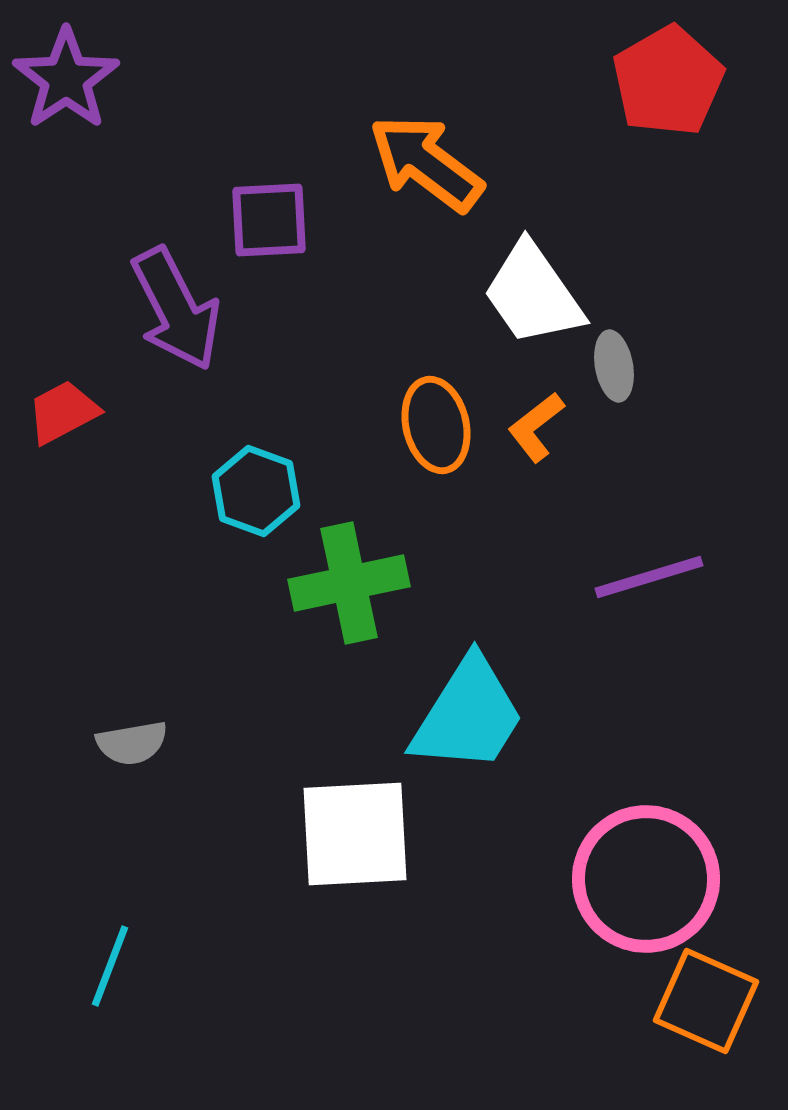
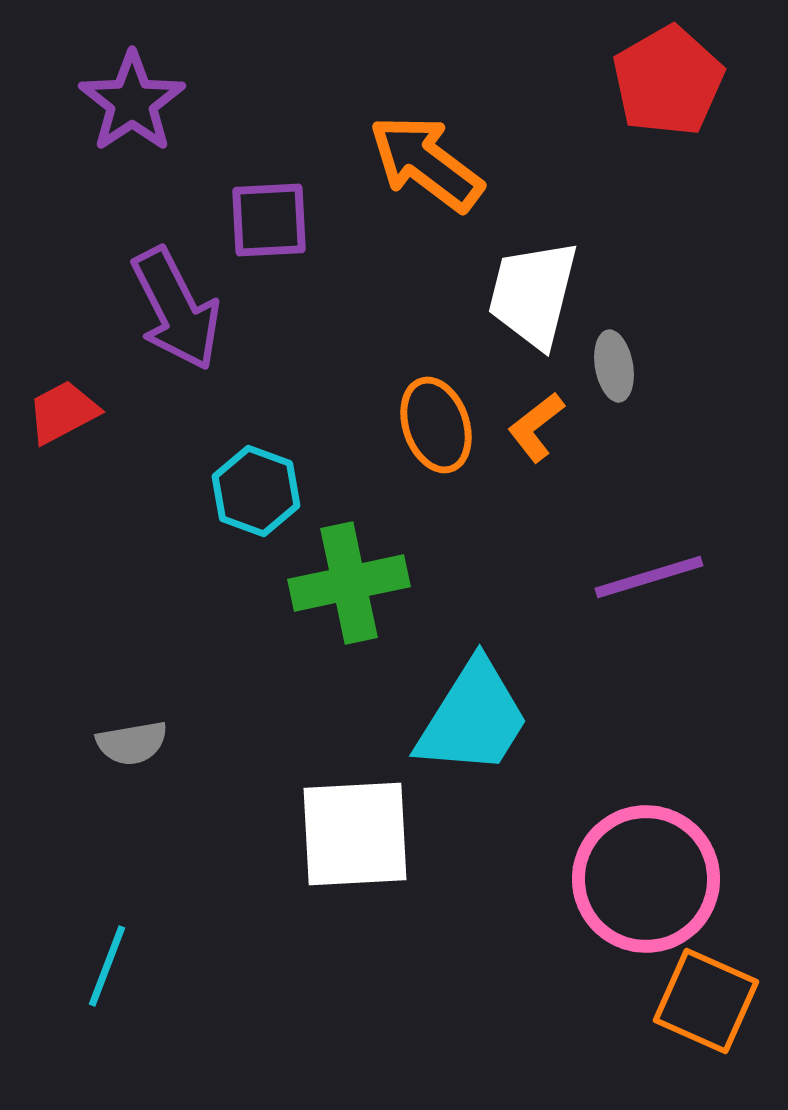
purple star: moved 66 px right, 23 px down
white trapezoid: rotated 49 degrees clockwise
orange ellipse: rotated 6 degrees counterclockwise
cyan trapezoid: moved 5 px right, 3 px down
cyan line: moved 3 px left
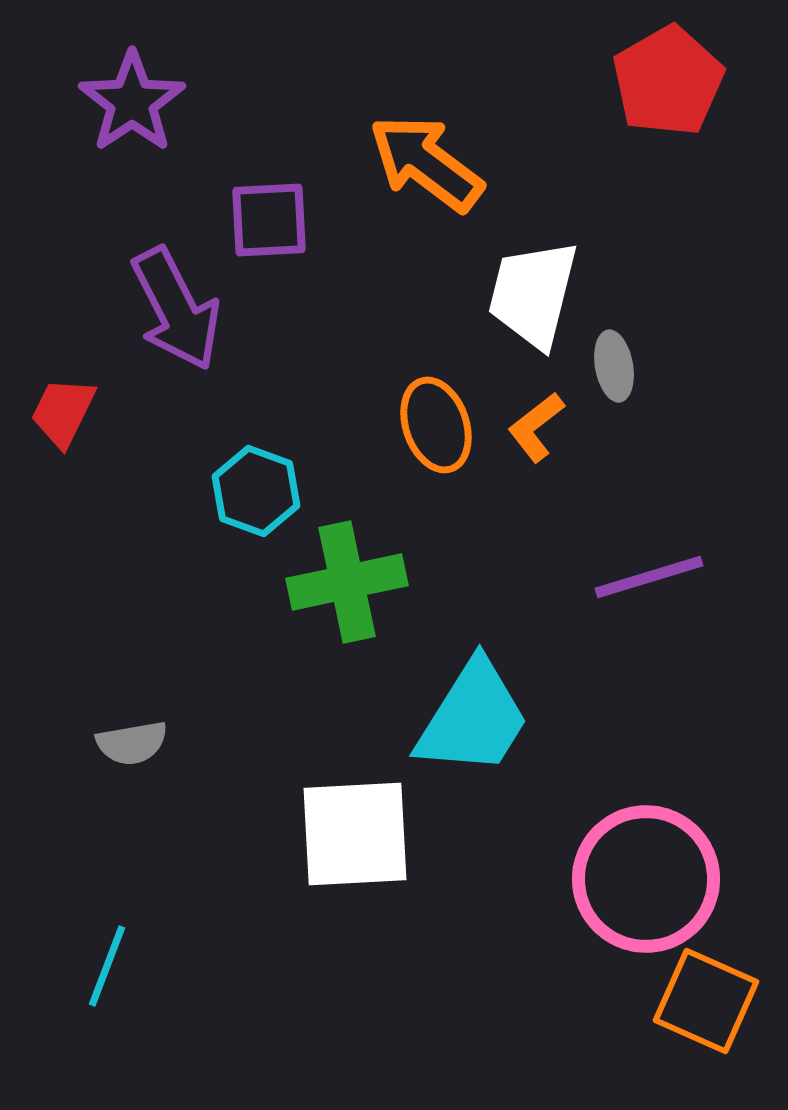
red trapezoid: rotated 36 degrees counterclockwise
green cross: moved 2 px left, 1 px up
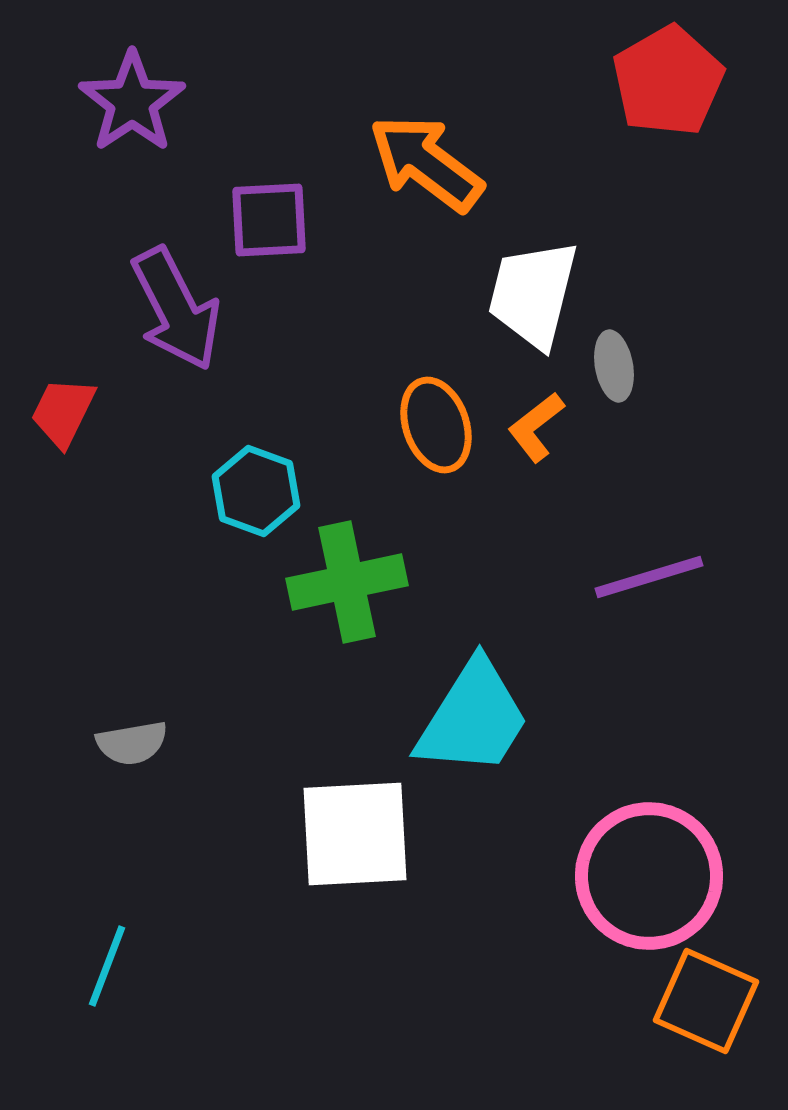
pink circle: moved 3 px right, 3 px up
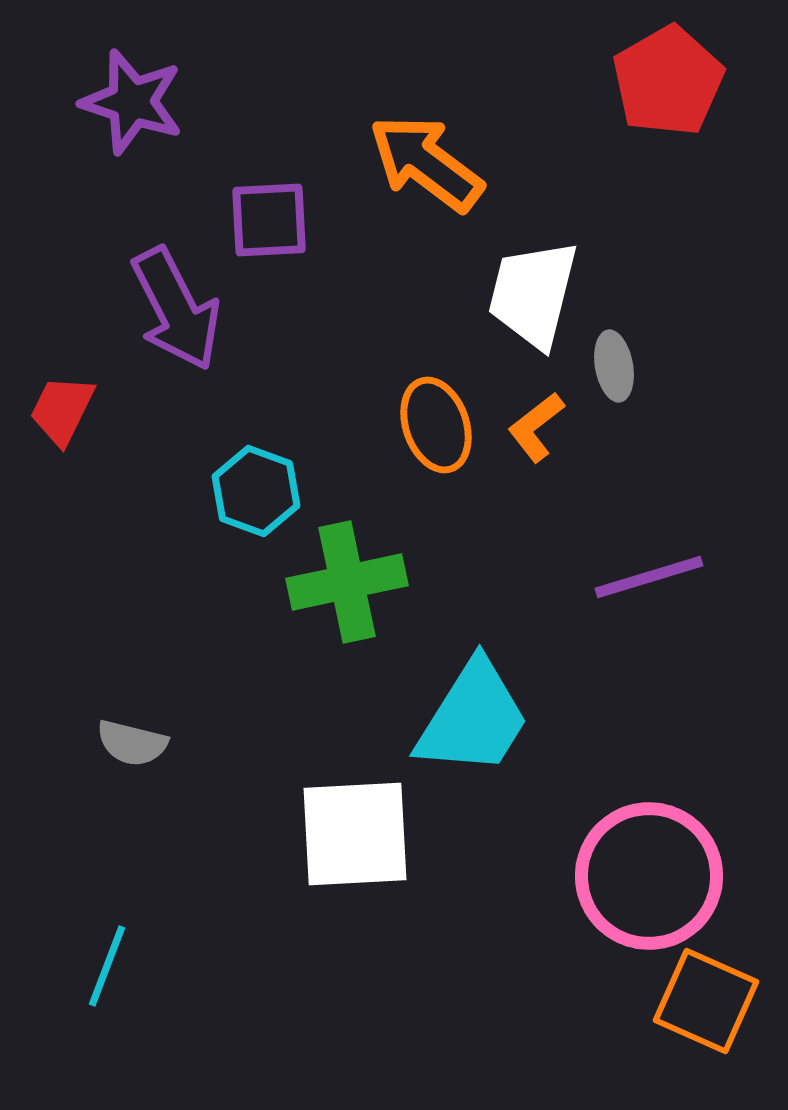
purple star: rotated 20 degrees counterclockwise
red trapezoid: moved 1 px left, 2 px up
gray semicircle: rotated 24 degrees clockwise
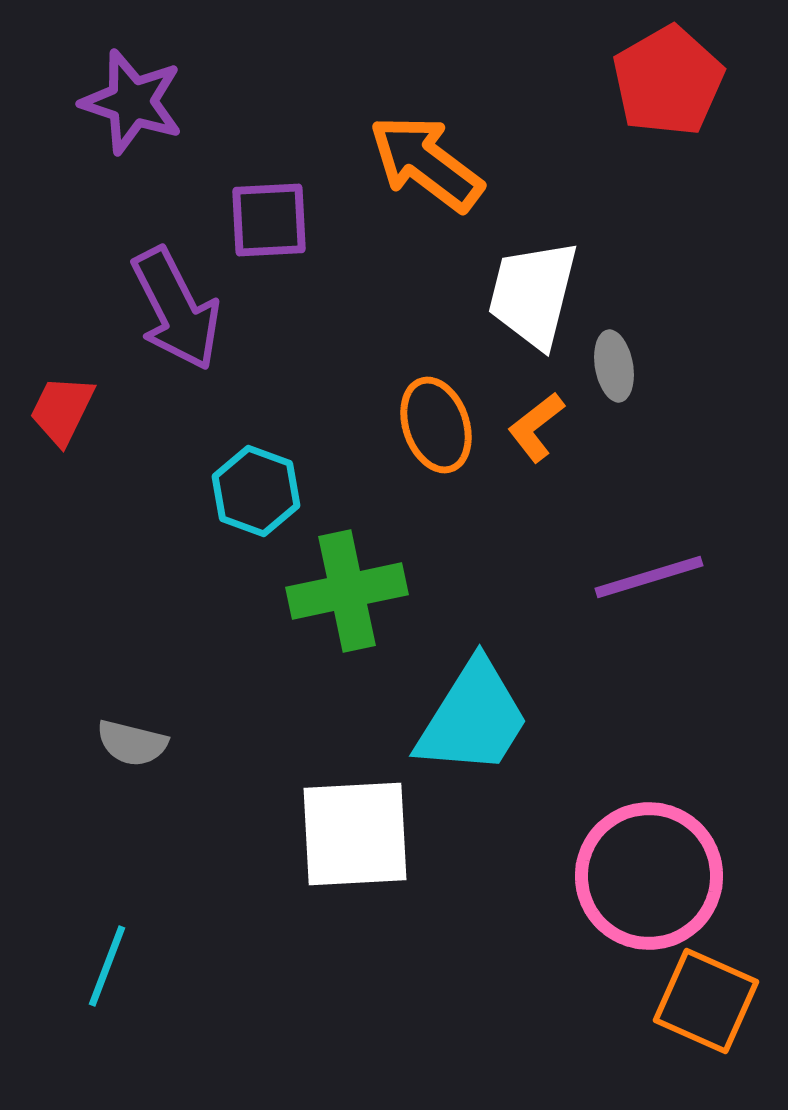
green cross: moved 9 px down
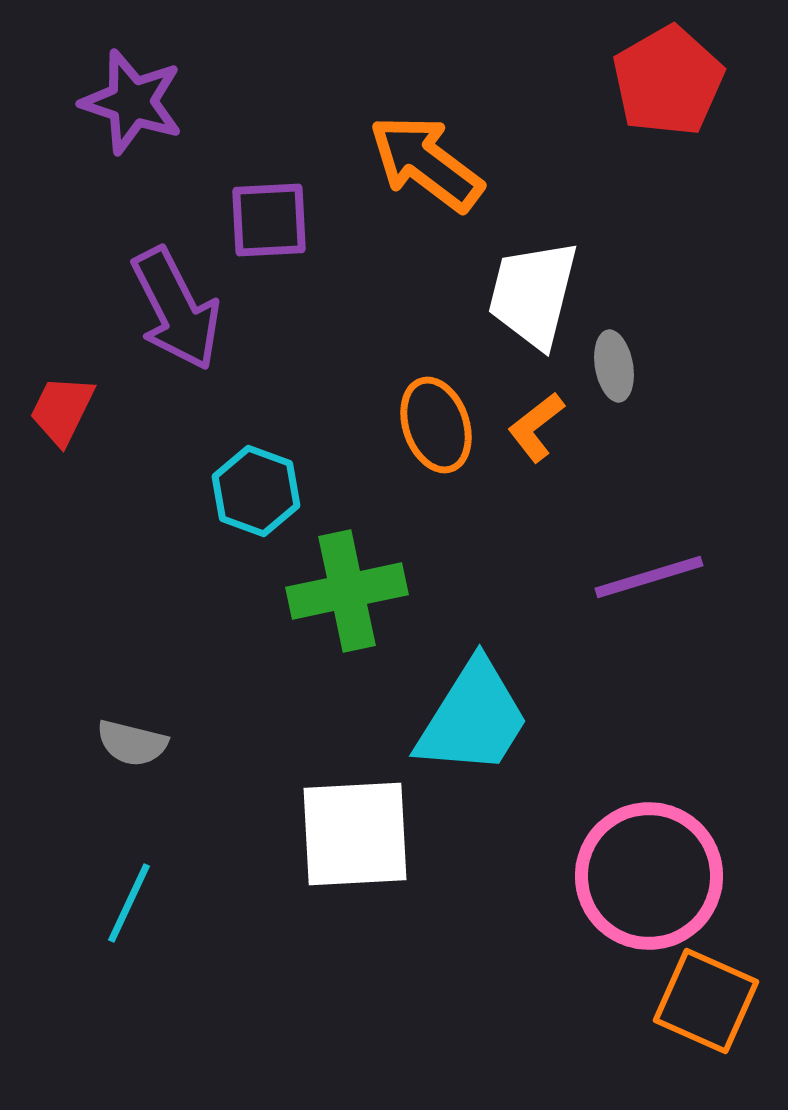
cyan line: moved 22 px right, 63 px up; rotated 4 degrees clockwise
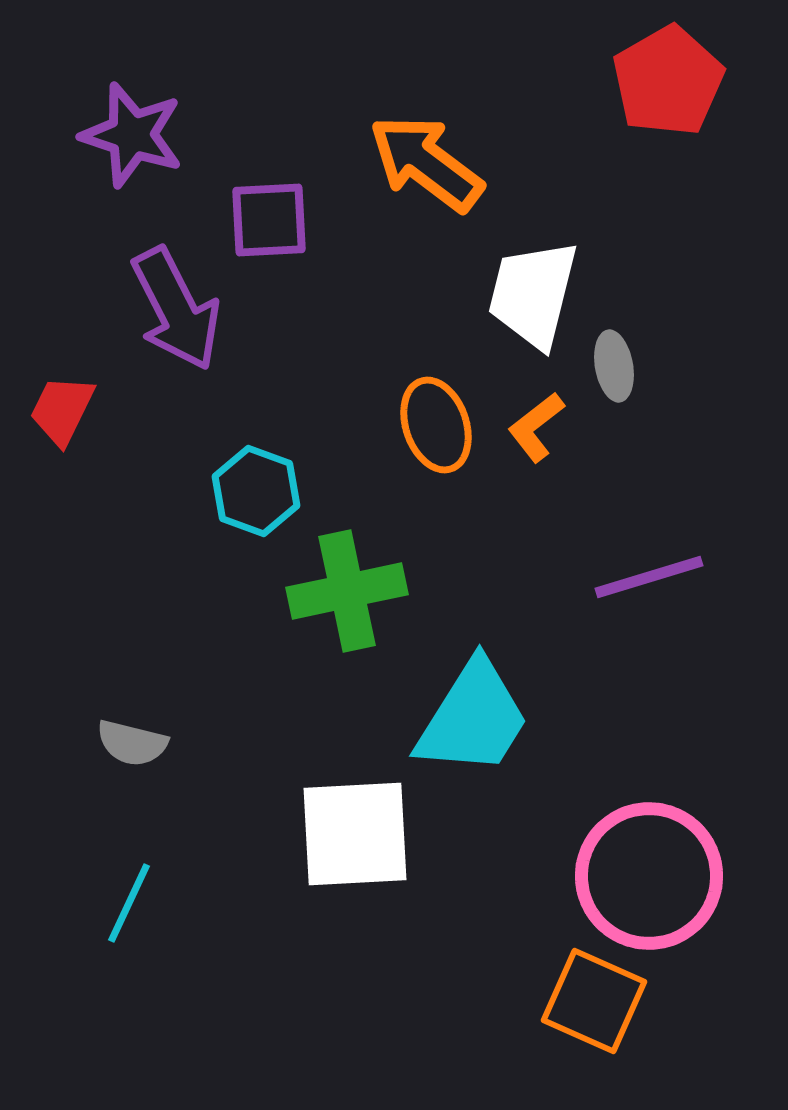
purple star: moved 33 px down
orange square: moved 112 px left
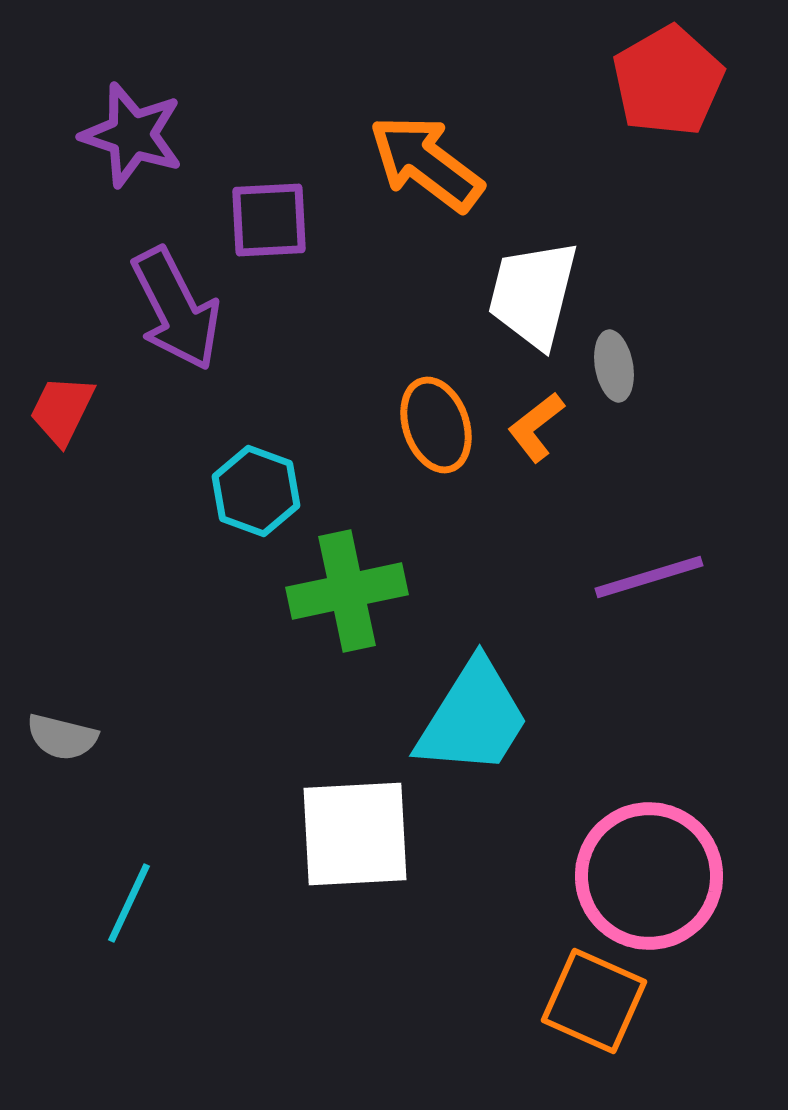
gray semicircle: moved 70 px left, 6 px up
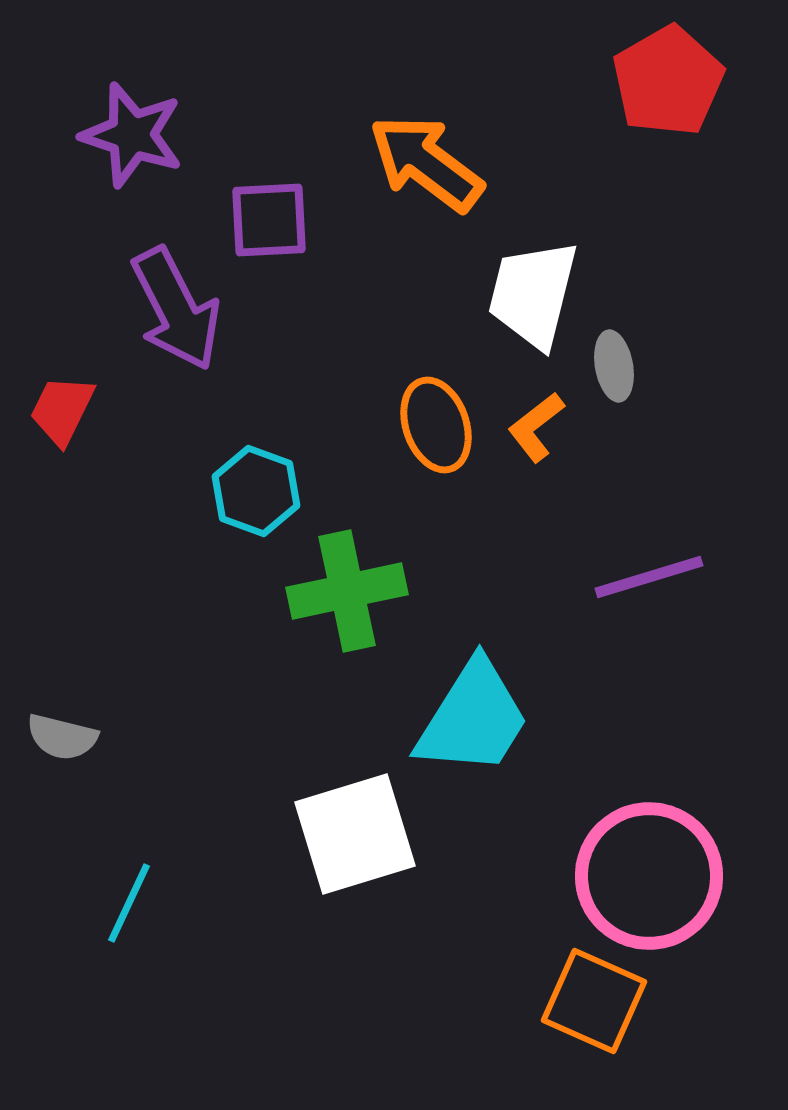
white square: rotated 14 degrees counterclockwise
